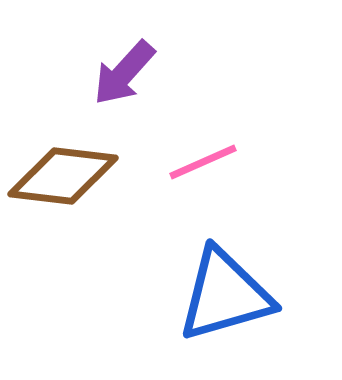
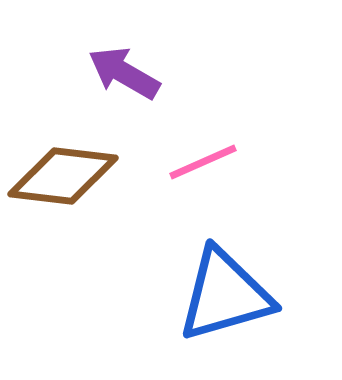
purple arrow: rotated 78 degrees clockwise
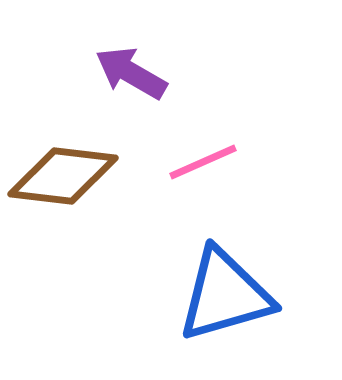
purple arrow: moved 7 px right
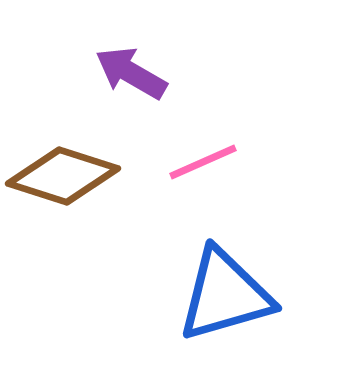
brown diamond: rotated 11 degrees clockwise
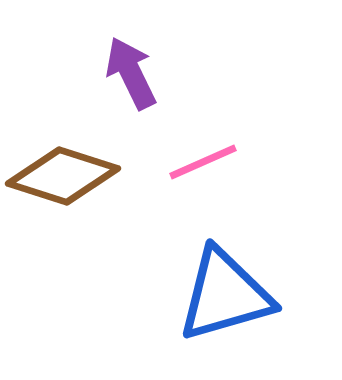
purple arrow: rotated 34 degrees clockwise
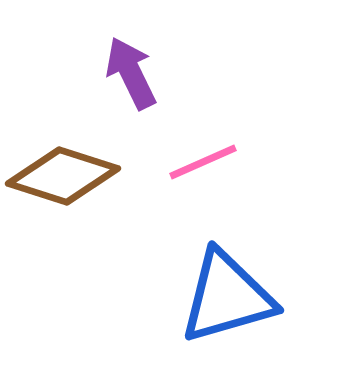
blue triangle: moved 2 px right, 2 px down
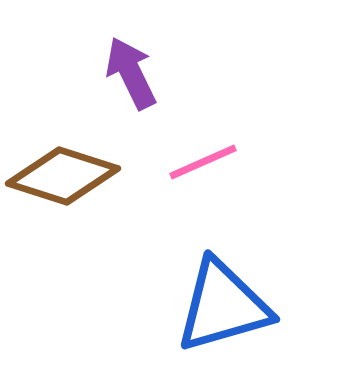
blue triangle: moved 4 px left, 9 px down
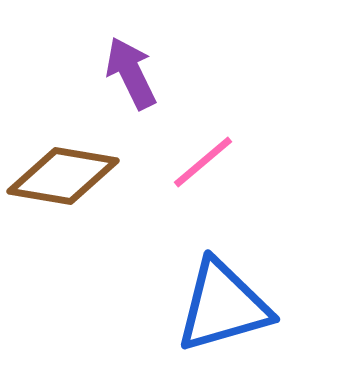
pink line: rotated 16 degrees counterclockwise
brown diamond: rotated 8 degrees counterclockwise
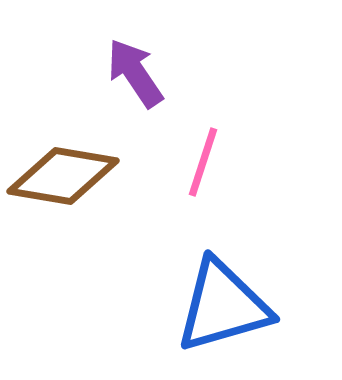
purple arrow: moved 4 px right; rotated 8 degrees counterclockwise
pink line: rotated 32 degrees counterclockwise
